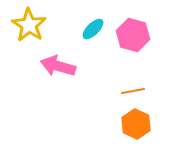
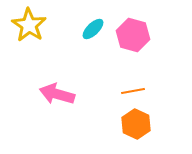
pink arrow: moved 1 px left, 28 px down
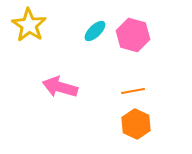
cyan ellipse: moved 2 px right, 2 px down
pink arrow: moved 3 px right, 7 px up
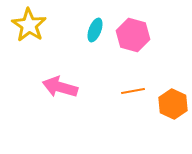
cyan ellipse: moved 1 px up; rotated 25 degrees counterclockwise
orange hexagon: moved 37 px right, 20 px up
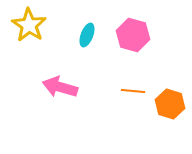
cyan ellipse: moved 8 px left, 5 px down
orange line: rotated 15 degrees clockwise
orange hexagon: moved 3 px left; rotated 8 degrees counterclockwise
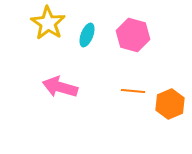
yellow star: moved 19 px right, 2 px up
orange hexagon: rotated 20 degrees clockwise
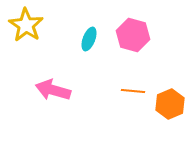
yellow star: moved 22 px left, 2 px down
cyan ellipse: moved 2 px right, 4 px down
pink arrow: moved 7 px left, 3 px down
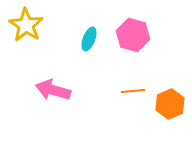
orange line: rotated 10 degrees counterclockwise
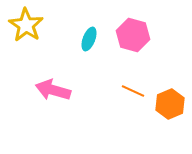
orange line: rotated 30 degrees clockwise
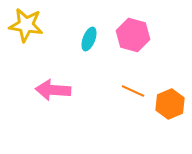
yellow star: rotated 24 degrees counterclockwise
pink arrow: rotated 12 degrees counterclockwise
